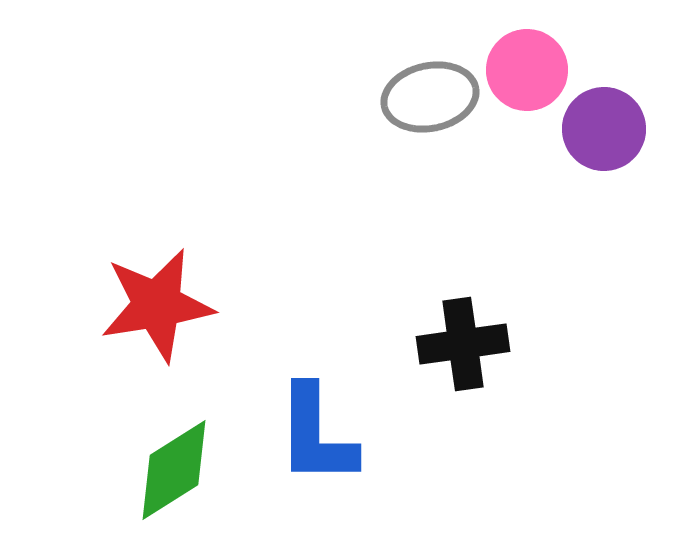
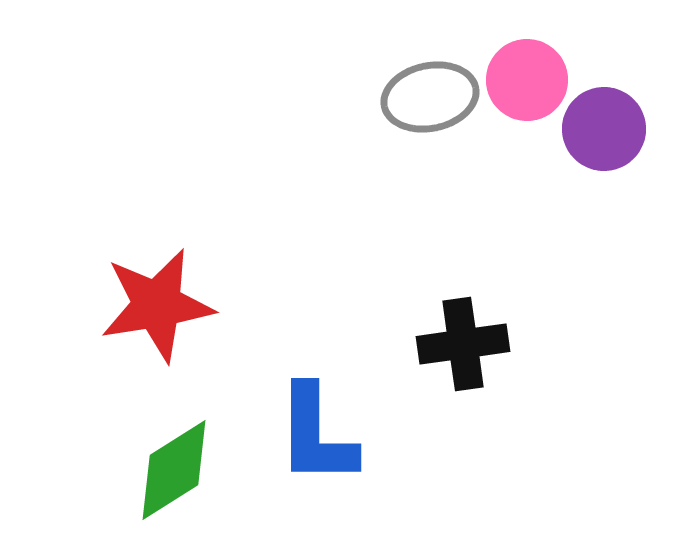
pink circle: moved 10 px down
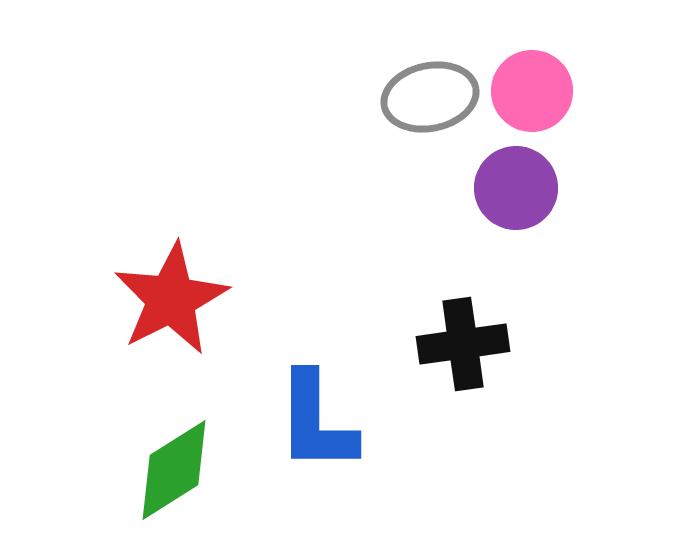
pink circle: moved 5 px right, 11 px down
purple circle: moved 88 px left, 59 px down
red star: moved 14 px right, 6 px up; rotated 18 degrees counterclockwise
blue L-shape: moved 13 px up
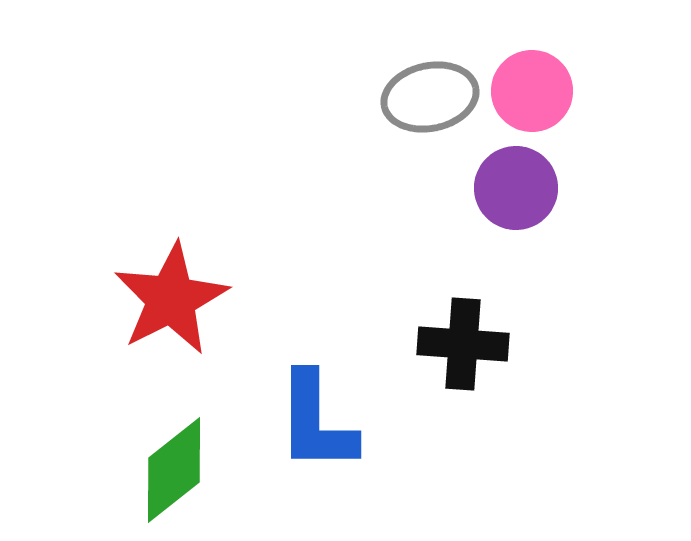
black cross: rotated 12 degrees clockwise
green diamond: rotated 6 degrees counterclockwise
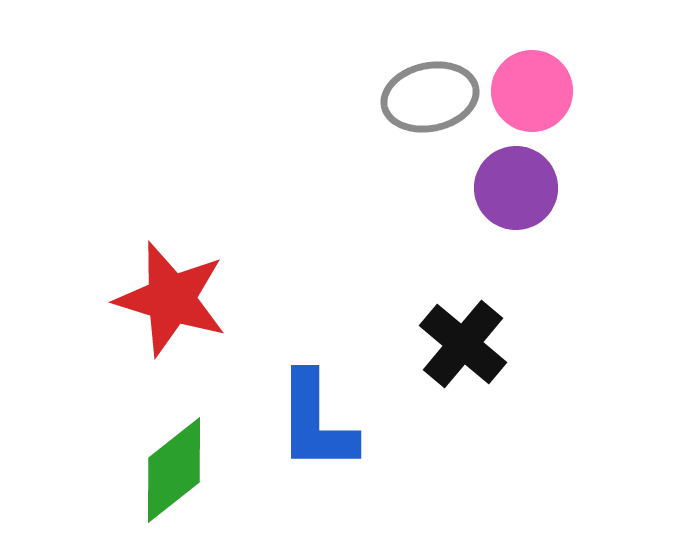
red star: rotated 28 degrees counterclockwise
black cross: rotated 36 degrees clockwise
